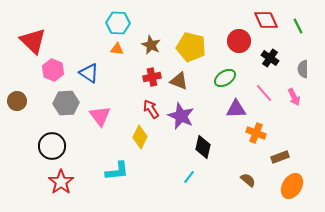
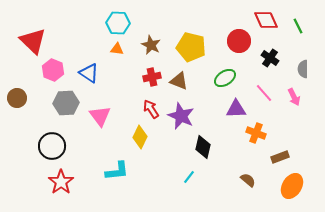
brown circle: moved 3 px up
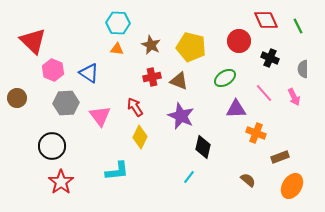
black cross: rotated 12 degrees counterclockwise
red arrow: moved 16 px left, 2 px up
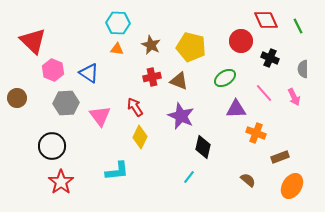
red circle: moved 2 px right
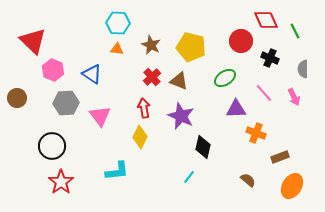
green line: moved 3 px left, 5 px down
blue triangle: moved 3 px right, 1 px down
red cross: rotated 30 degrees counterclockwise
red arrow: moved 9 px right, 1 px down; rotated 24 degrees clockwise
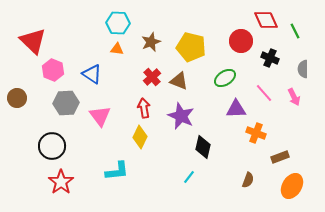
brown star: moved 3 px up; rotated 24 degrees clockwise
brown semicircle: rotated 70 degrees clockwise
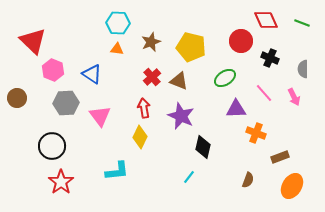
green line: moved 7 px right, 8 px up; rotated 42 degrees counterclockwise
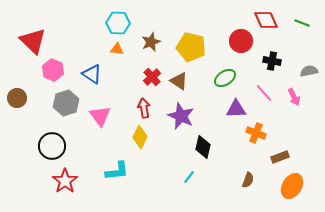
black cross: moved 2 px right, 3 px down; rotated 12 degrees counterclockwise
gray semicircle: moved 6 px right, 2 px down; rotated 78 degrees clockwise
brown triangle: rotated 12 degrees clockwise
gray hexagon: rotated 15 degrees counterclockwise
red star: moved 4 px right, 1 px up
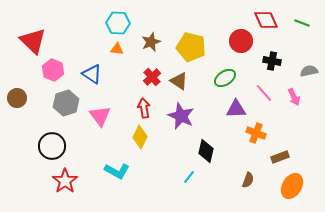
black diamond: moved 3 px right, 4 px down
cyan L-shape: rotated 35 degrees clockwise
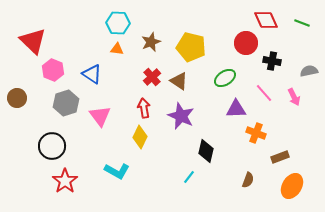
red circle: moved 5 px right, 2 px down
